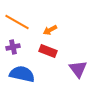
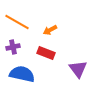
red rectangle: moved 2 px left, 2 px down
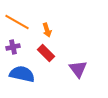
orange arrow: moved 3 px left; rotated 80 degrees counterclockwise
red rectangle: rotated 24 degrees clockwise
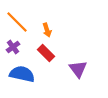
orange line: rotated 15 degrees clockwise
purple cross: rotated 24 degrees counterclockwise
